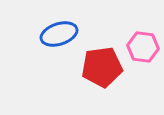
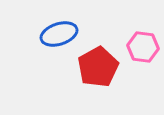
red pentagon: moved 4 px left; rotated 21 degrees counterclockwise
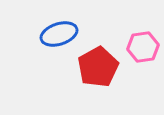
pink hexagon: rotated 16 degrees counterclockwise
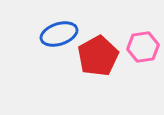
red pentagon: moved 11 px up
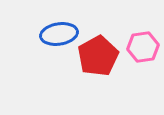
blue ellipse: rotated 9 degrees clockwise
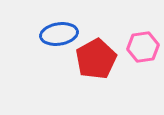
red pentagon: moved 2 px left, 3 px down
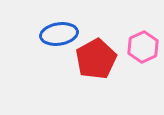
pink hexagon: rotated 16 degrees counterclockwise
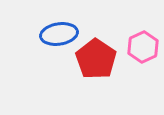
red pentagon: rotated 9 degrees counterclockwise
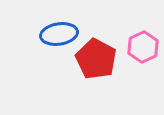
red pentagon: rotated 6 degrees counterclockwise
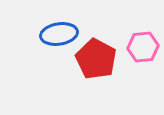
pink hexagon: rotated 20 degrees clockwise
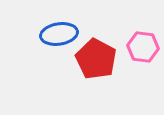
pink hexagon: rotated 12 degrees clockwise
